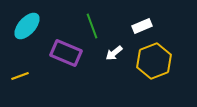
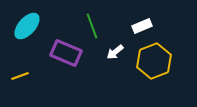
white arrow: moved 1 px right, 1 px up
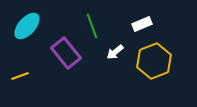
white rectangle: moved 2 px up
purple rectangle: rotated 28 degrees clockwise
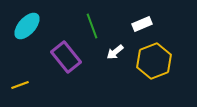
purple rectangle: moved 4 px down
yellow line: moved 9 px down
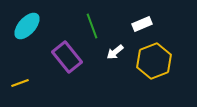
purple rectangle: moved 1 px right
yellow line: moved 2 px up
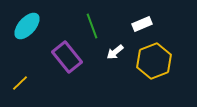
yellow line: rotated 24 degrees counterclockwise
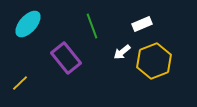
cyan ellipse: moved 1 px right, 2 px up
white arrow: moved 7 px right
purple rectangle: moved 1 px left, 1 px down
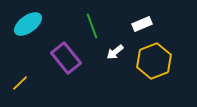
cyan ellipse: rotated 12 degrees clockwise
white arrow: moved 7 px left
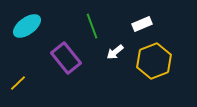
cyan ellipse: moved 1 px left, 2 px down
yellow line: moved 2 px left
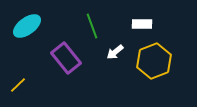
white rectangle: rotated 24 degrees clockwise
yellow line: moved 2 px down
